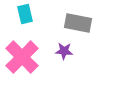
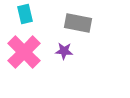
pink cross: moved 2 px right, 5 px up
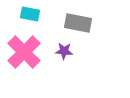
cyan rectangle: moved 5 px right; rotated 66 degrees counterclockwise
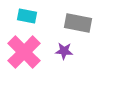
cyan rectangle: moved 3 px left, 2 px down
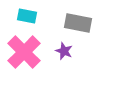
purple star: rotated 18 degrees clockwise
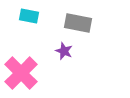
cyan rectangle: moved 2 px right
pink cross: moved 3 px left, 21 px down
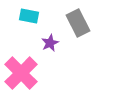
gray rectangle: rotated 52 degrees clockwise
purple star: moved 14 px left, 8 px up; rotated 24 degrees clockwise
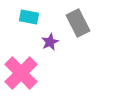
cyan rectangle: moved 1 px down
purple star: moved 1 px up
